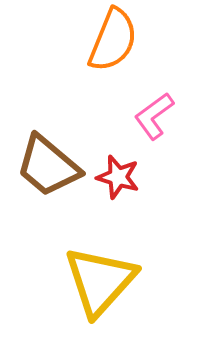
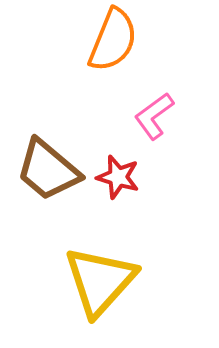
brown trapezoid: moved 4 px down
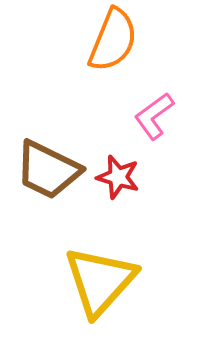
brown trapezoid: rotated 14 degrees counterclockwise
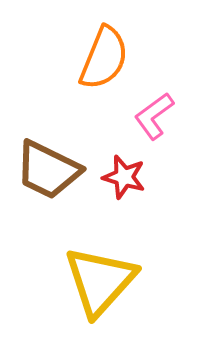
orange semicircle: moved 9 px left, 18 px down
red star: moved 6 px right
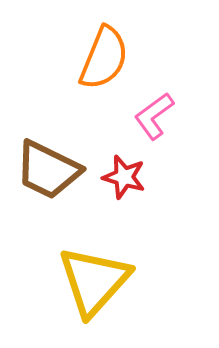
yellow triangle: moved 6 px left
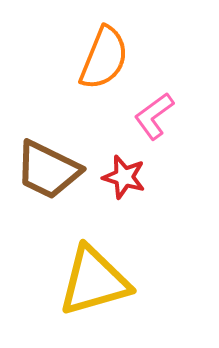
yellow triangle: rotated 32 degrees clockwise
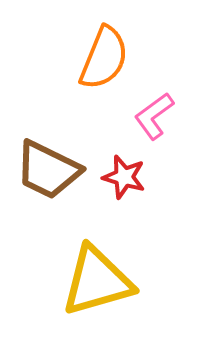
yellow triangle: moved 3 px right
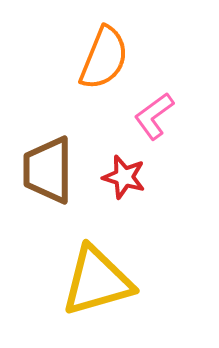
brown trapezoid: rotated 64 degrees clockwise
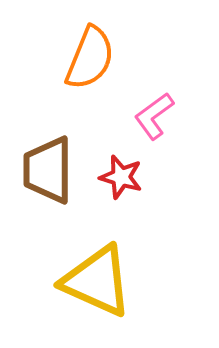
orange semicircle: moved 14 px left
red star: moved 3 px left
yellow triangle: rotated 40 degrees clockwise
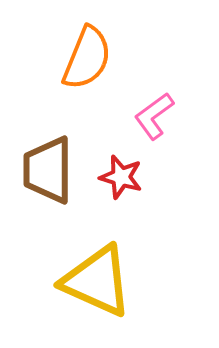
orange semicircle: moved 3 px left
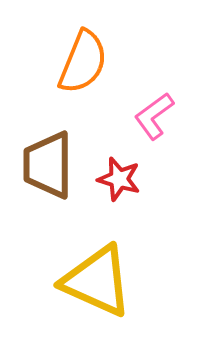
orange semicircle: moved 4 px left, 4 px down
brown trapezoid: moved 5 px up
red star: moved 2 px left, 2 px down
